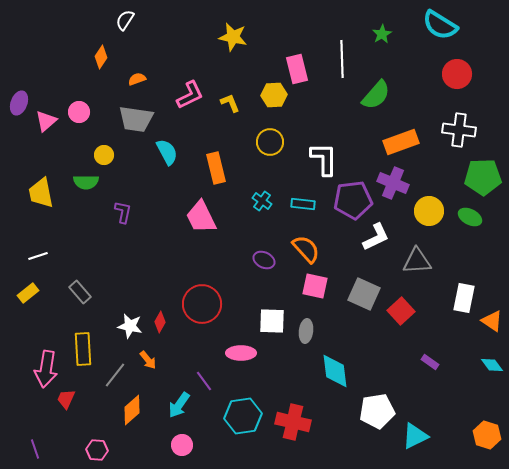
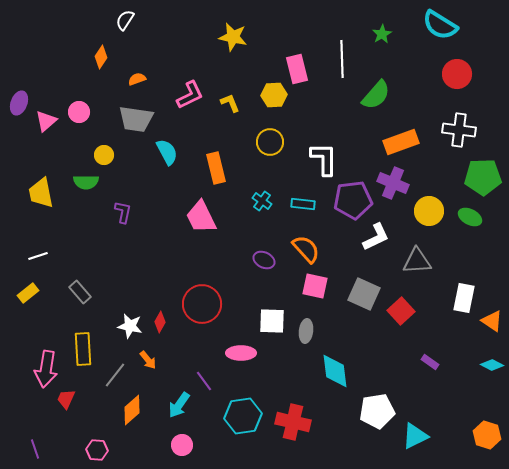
cyan diamond at (492, 365): rotated 25 degrees counterclockwise
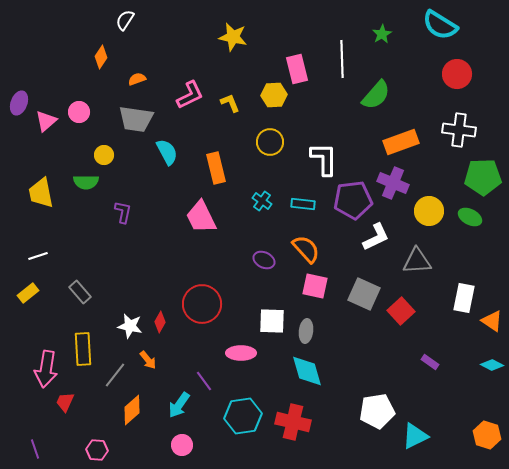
cyan diamond at (335, 371): moved 28 px left; rotated 9 degrees counterclockwise
red trapezoid at (66, 399): moved 1 px left, 3 px down
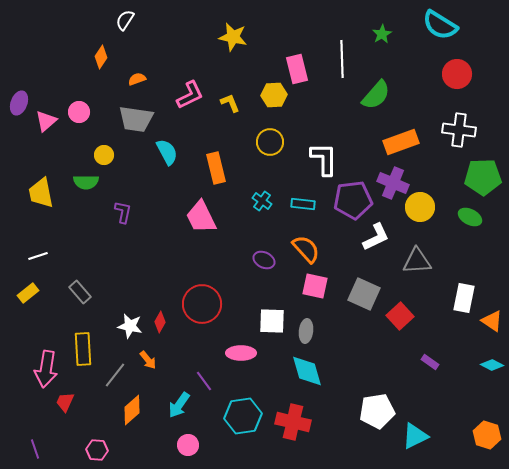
yellow circle at (429, 211): moved 9 px left, 4 px up
red square at (401, 311): moved 1 px left, 5 px down
pink circle at (182, 445): moved 6 px right
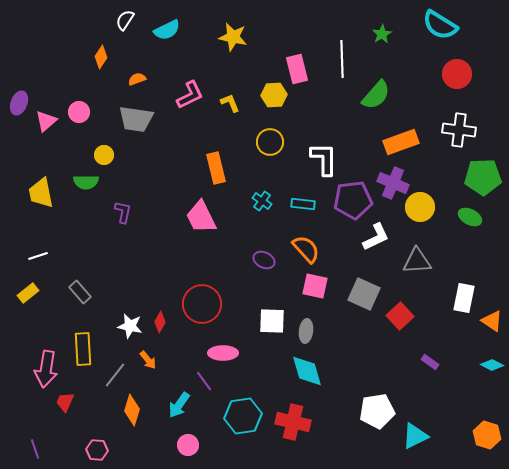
cyan semicircle at (167, 152): moved 122 px up; rotated 92 degrees clockwise
pink ellipse at (241, 353): moved 18 px left
orange diamond at (132, 410): rotated 32 degrees counterclockwise
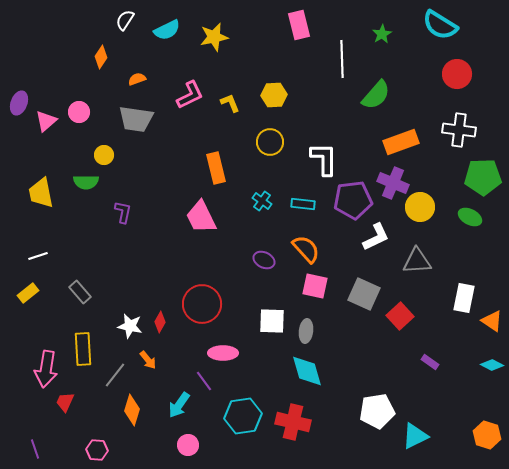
yellow star at (233, 37): moved 19 px left; rotated 24 degrees counterclockwise
pink rectangle at (297, 69): moved 2 px right, 44 px up
